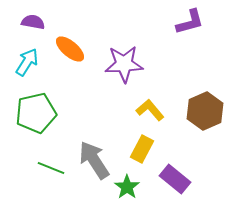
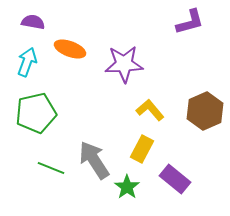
orange ellipse: rotated 20 degrees counterclockwise
cyan arrow: rotated 12 degrees counterclockwise
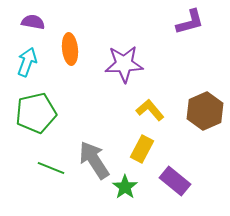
orange ellipse: rotated 64 degrees clockwise
purple rectangle: moved 2 px down
green star: moved 2 px left
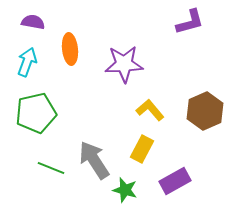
purple rectangle: rotated 68 degrees counterclockwise
green star: moved 3 px down; rotated 20 degrees counterclockwise
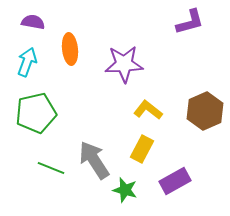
yellow L-shape: moved 2 px left; rotated 12 degrees counterclockwise
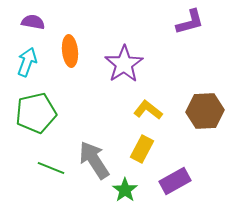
orange ellipse: moved 2 px down
purple star: rotated 30 degrees counterclockwise
brown hexagon: rotated 21 degrees clockwise
green star: rotated 20 degrees clockwise
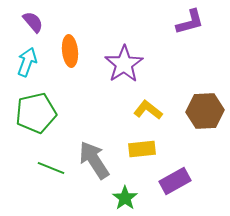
purple semicircle: rotated 40 degrees clockwise
yellow rectangle: rotated 56 degrees clockwise
green star: moved 8 px down
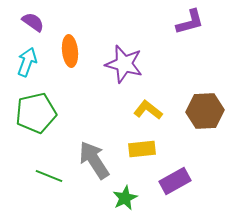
purple semicircle: rotated 15 degrees counterclockwise
purple star: rotated 24 degrees counterclockwise
green line: moved 2 px left, 8 px down
green star: rotated 10 degrees clockwise
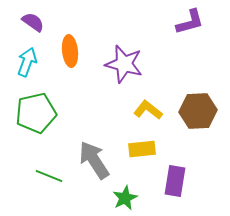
brown hexagon: moved 7 px left
purple rectangle: rotated 52 degrees counterclockwise
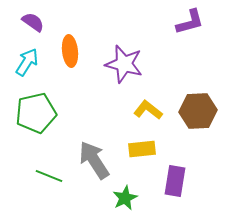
cyan arrow: rotated 12 degrees clockwise
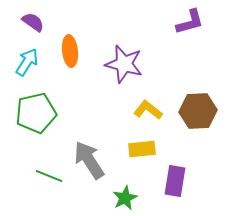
gray arrow: moved 5 px left
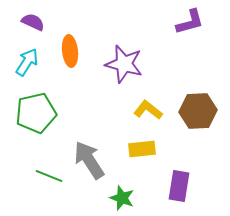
purple semicircle: rotated 10 degrees counterclockwise
purple rectangle: moved 4 px right, 5 px down
green star: moved 3 px left; rotated 25 degrees counterclockwise
